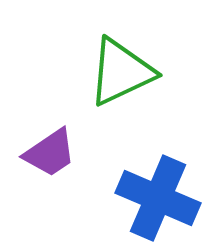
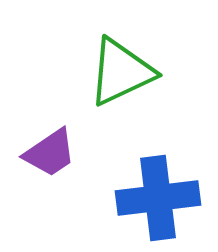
blue cross: rotated 30 degrees counterclockwise
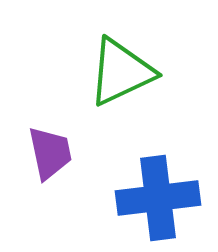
purple trapezoid: rotated 68 degrees counterclockwise
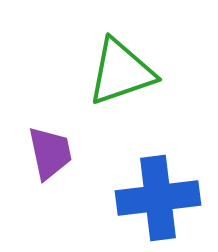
green triangle: rotated 6 degrees clockwise
